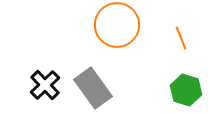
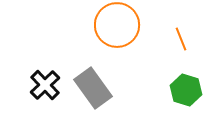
orange line: moved 1 px down
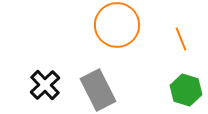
gray rectangle: moved 5 px right, 2 px down; rotated 9 degrees clockwise
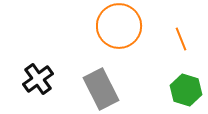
orange circle: moved 2 px right, 1 px down
black cross: moved 7 px left, 6 px up; rotated 8 degrees clockwise
gray rectangle: moved 3 px right, 1 px up
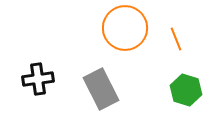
orange circle: moved 6 px right, 2 px down
orange line: moved 5 px left
black cross: rotated 28 degrees clockwise
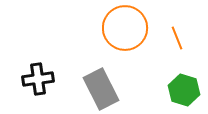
orange line: moved 1 px right, 1 px up
green hexagon: moved 2 px left
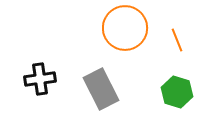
orange line: moved 2 px down
black cross: moved 2 px right
green hexagon: moved 7 px left, 2 px down
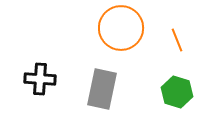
orange circle: moved 4 px left
black cross: rotated 12 degrees clockwise
gray rectangle: moved 1 px right; rotated 39 degrees clockwise
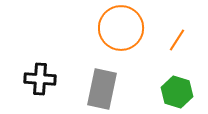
orange line: rotated 55 degrees clockwise
